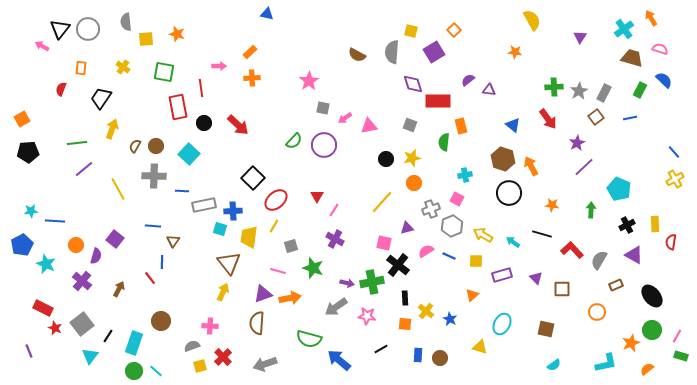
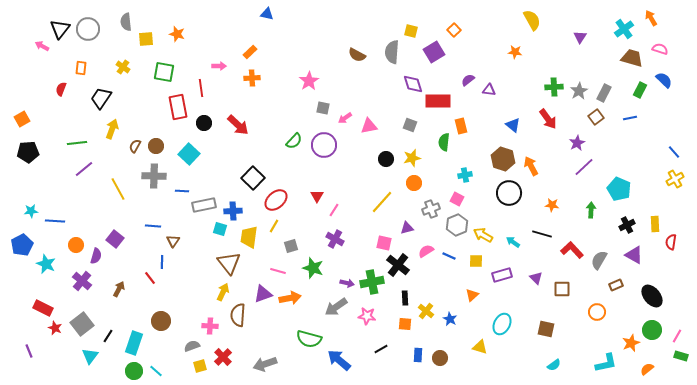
gray hexagon at (452, 226): moved 5 px right, 1 px up
brown semicircle at (257, 323): moved 19 px left, 8 px up
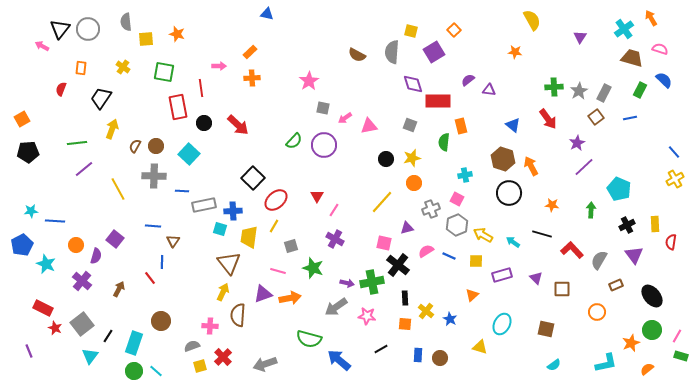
purple triangle at (634, 255): rotated 24 degrees clockwise
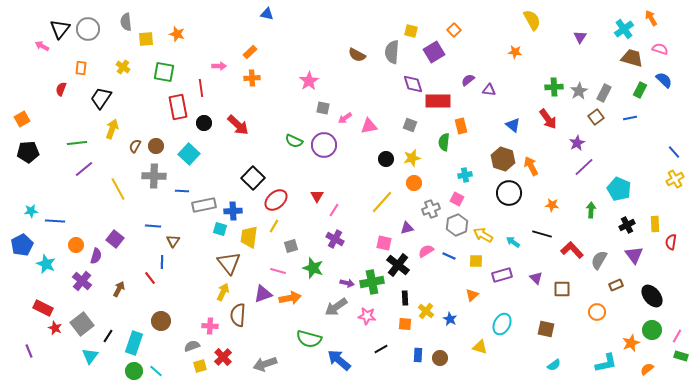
green semicircle at (294, 141): rotated 72 degrees clockwise
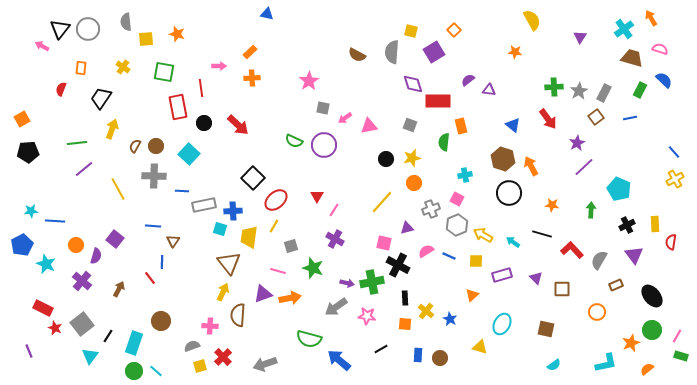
black cross at (398, 265): rotated 10 degrees counterclockwise
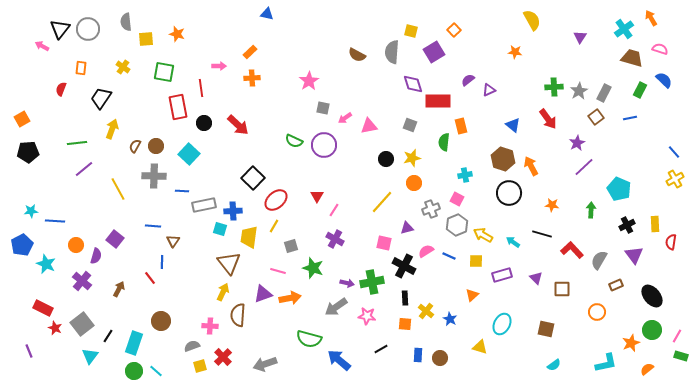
purple triangle at (489, 90): rotated 32 degrees counterclockwise
black cross at (398, 265): moved 6 px right, 1 px down
